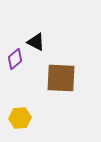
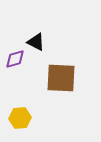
purple diamond: rotated 25 degrees clockwise
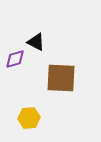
yellow hexagon: moved 9 px right
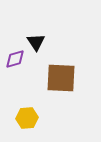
black triangle: rotated 30 degrees clockwise
yellow hexagon: moved 2 px left
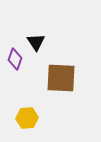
purple diamond: rotated 55 degrees counterclockwise
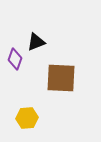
black triangle: rotated 42 degrees clockwise
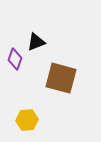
brown square: rotated 12 degrees clockwise
yellow hexagon: moved 2 px down
